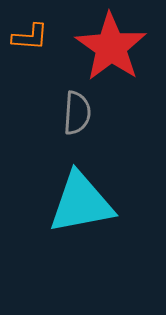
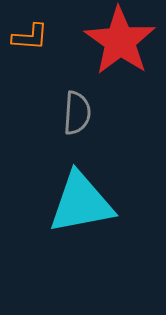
red star: moved 9 px right, 6 px up
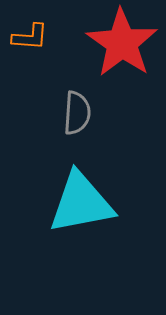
red star: moved 2 px right, 2 px down
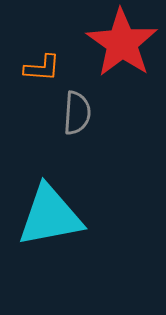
orange L-shape: moved 12 px right, 31 px down
cyan triangle: moved 31 px left, 13 px down
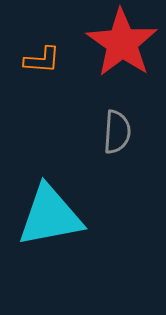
orange L-shape: moved 8 px up
gray semicircle: moved 40 px right, 19 px down
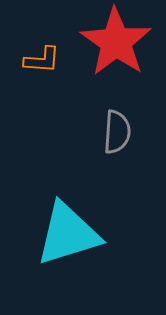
red star: moved 6 px left, 1 px up
cyan triangle: moved 18 px right, 18 px down; rotated 6 degrees counterclockwise
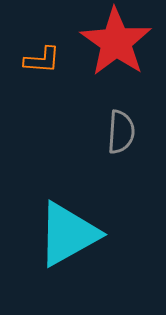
gray semicircle: moved 4 px right
cyan triangle: rotated 12 degrees counterclockwise
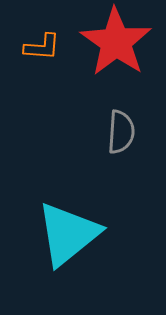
orange L-shape: moved 13 px up
cyan triangle: rotated 10 degrees counterclockwise
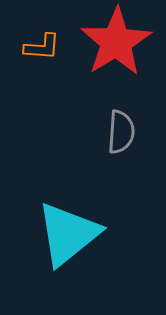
red star: rotated 6 degrees clockwise
